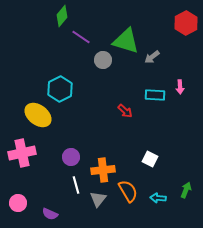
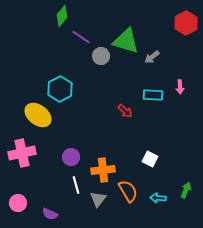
gray circle: moved 2 px left, 4 px up
cyan rectangle: moved 2 px left
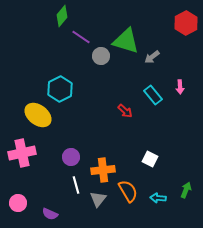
cyan rectangle: rotated 48 degrees clockwise
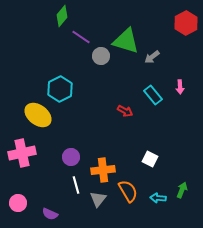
red arrow: rotated 14 degrees counterclockwise
green arrow: moved 4 px left
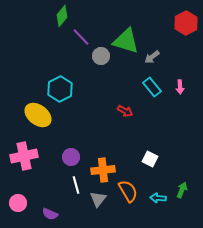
purple line: rotated 12 degrees clockwise
cyan rectangle: moved 1 px left, 8 px up
pink cross: moved 2 px right, 3 px down
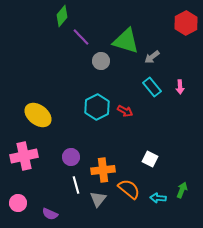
gray circle: moved 5 px down
cyan hexagon: moved 37 px right, 18 px down
orange semicircle: moved 1 px right, 2 px up; rotated 20 degrees counterclockwise
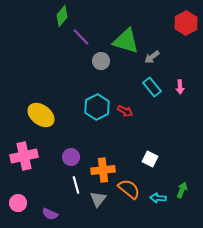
yellow ellipse: moved 3 px right
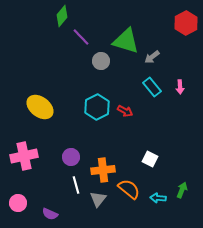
yellow ellipse: moved 1 px left, 8 px up
